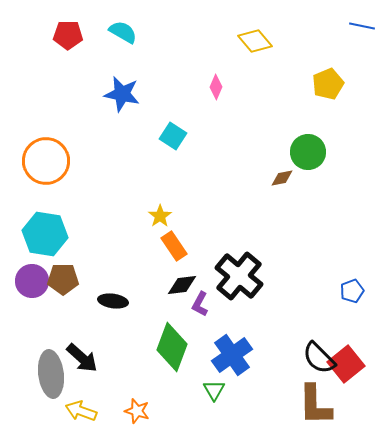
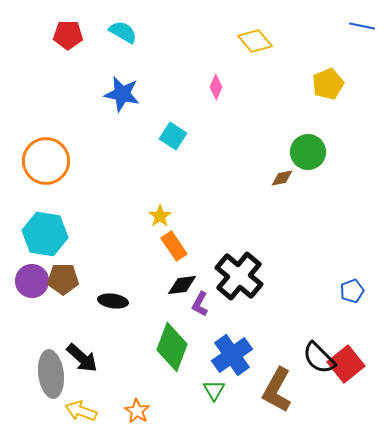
brown L-shape: moved 38 px left, 15 px up; rotated 30 degrees clockwise
orange star: rotated 15 degrees clockwise
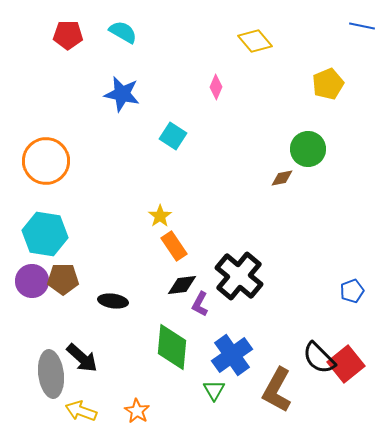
green circle: moved 3 px up
green diamond: rotated 15 degrees counterclockwise
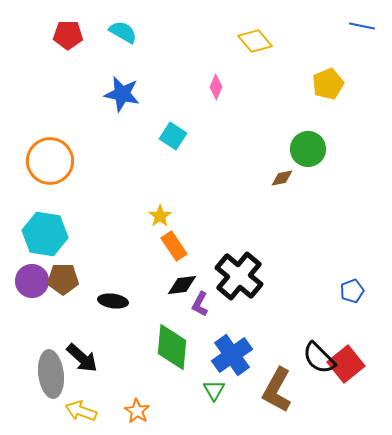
orange circle: moved 4 px right
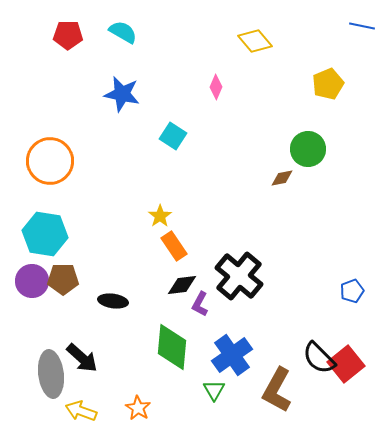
orange star: moved 1 px right, 3 px up
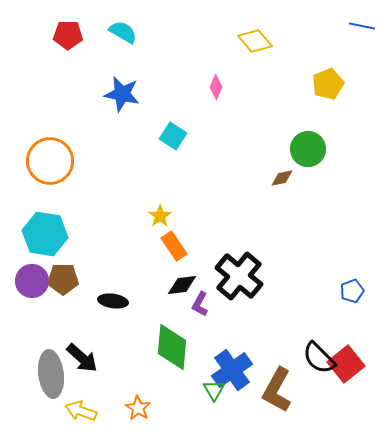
blue cross: moved 15 px down
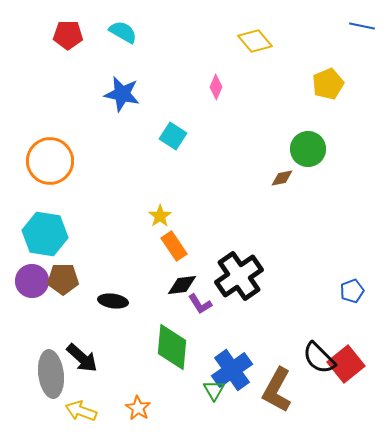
black cross: rotated 15 degrees clockwise
purple L-shape: rotated 60 degrees counterclockwise
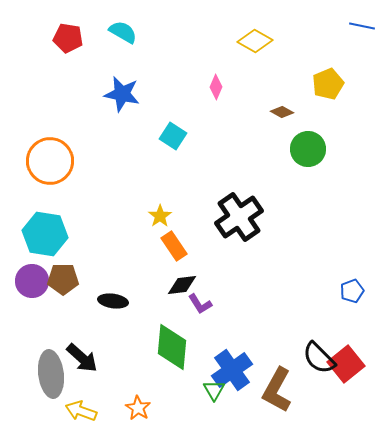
red pentagon: moved 3 px down; rotated 8 degrees clockwise
yellow diamond: rotated 20 degrees counterclockwise
brown diamond: moved 66 px up; rotated 40 degrees clockwise
black cross: moved 59 px up
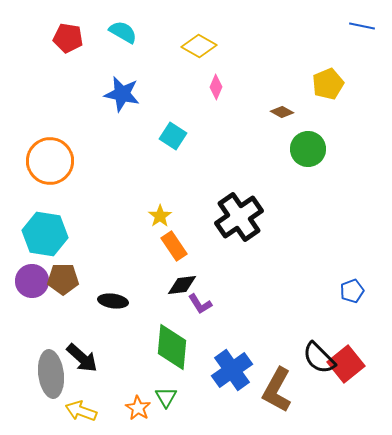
yellow diamond: moved 56 px left, 5 px down
green triangle: moved 48 px left, 7 px down
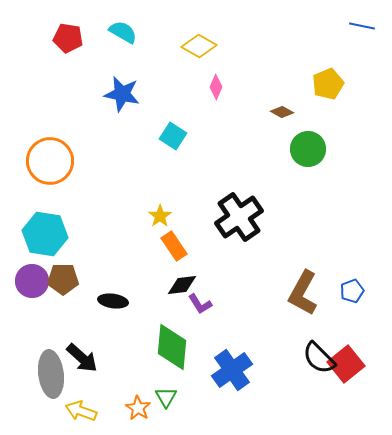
brown L-shape: moved 26 px right, 97 px up
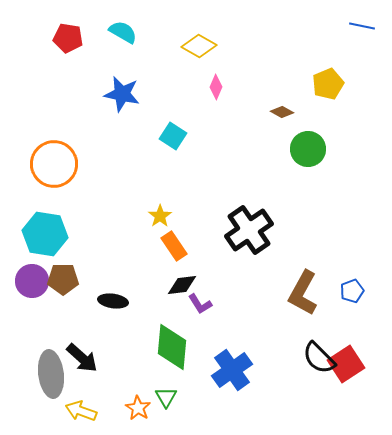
orange circle: moved 4 px right, 3 px down
black cross: moved 10 px right, 13 px down
red square: rotated 6 degrees clockwise
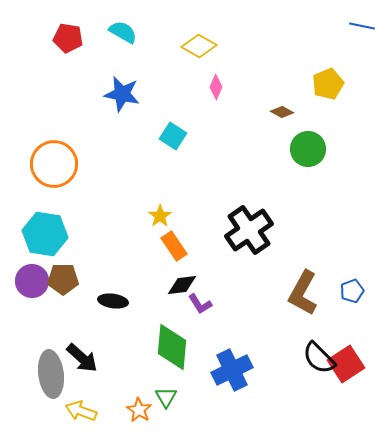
blue cross: rotated 9 degrees clockwise
orange star: moved 1 px right, 2 px down
